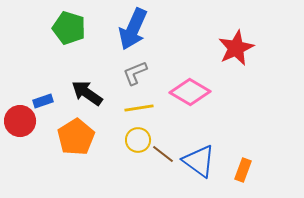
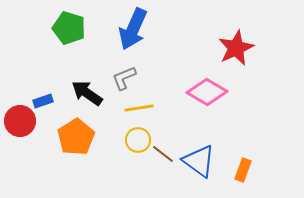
gray L-shape: moved 11 px left, 5 px down
pink diamond: moved 17 px right
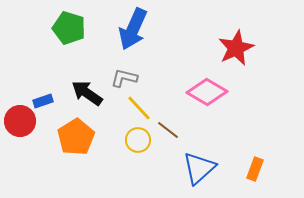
gray L-shape: rotated 36 degrees clockwise
yellow line: rotated 56 degrees clockwise
brown line: moved 5 px right, 24 px up
blue triangle: moved 7 px down; rotated 42 degrees clockwise
orange rectangle: moved 12 px right, 1 px up
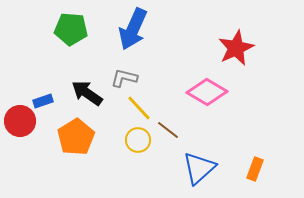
green pentagon: moved 2 px right, 1 px down; rotated 12 degrees counterclockwise
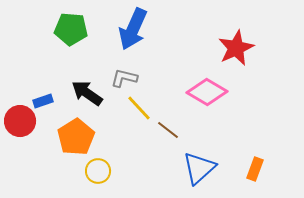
yellow circle: moved 40 px left, 31 px down
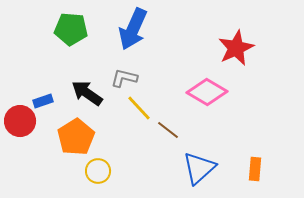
orange rectangle: rotated 15 degrees counterclockwise
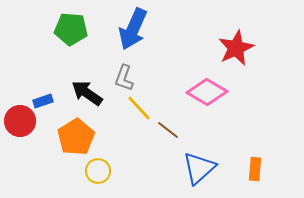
gray L-shape: rotated 84 degrees counterclockwise
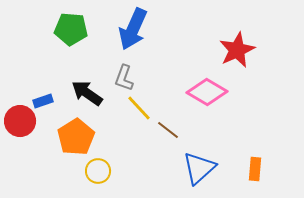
red star: moved 1 px right, 2 px down
